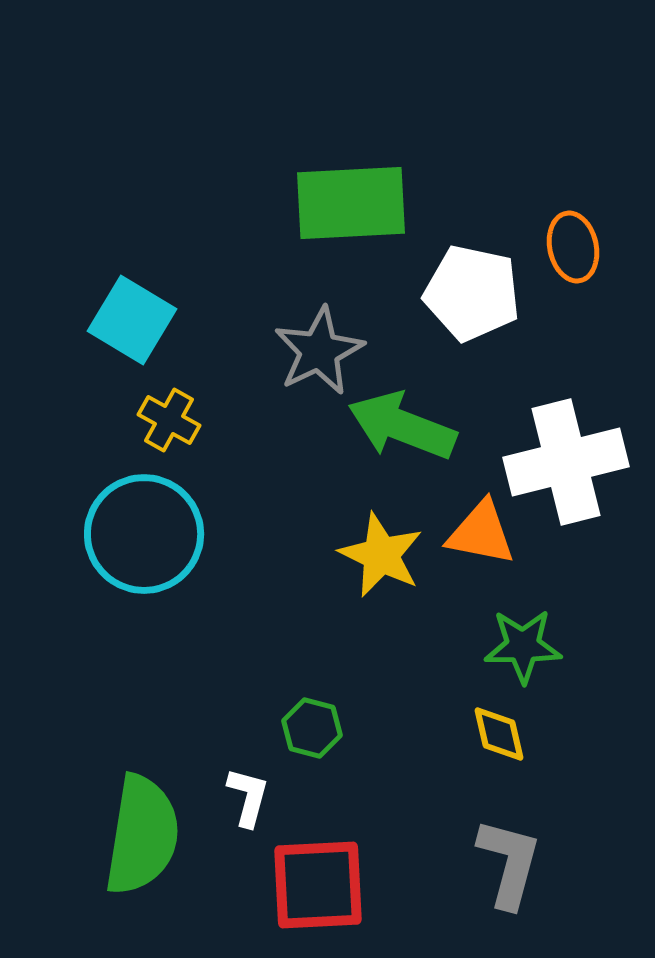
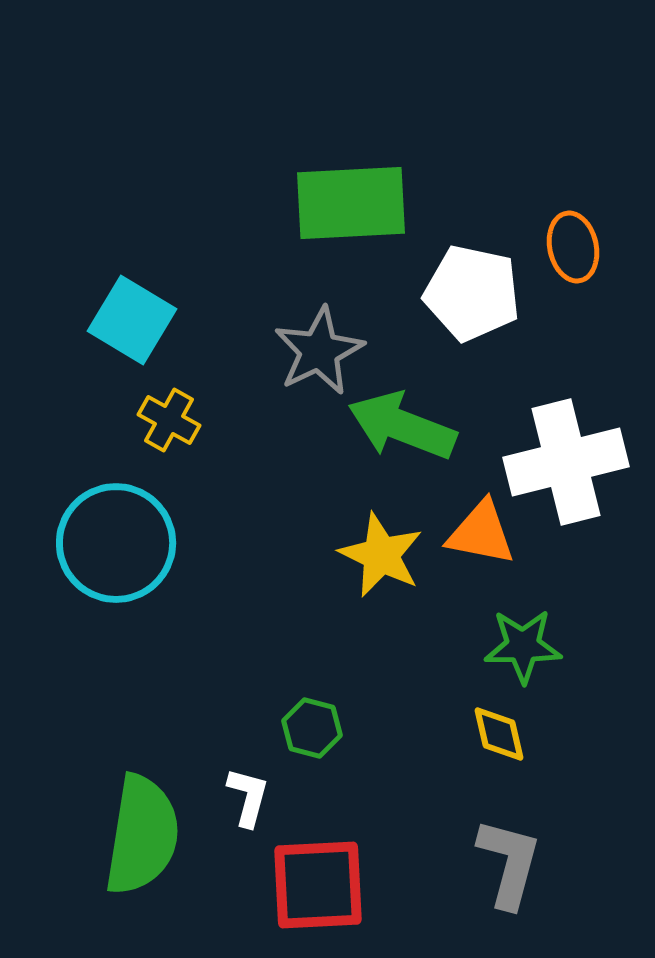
cyan circle: moved 28 px left, 9 px down
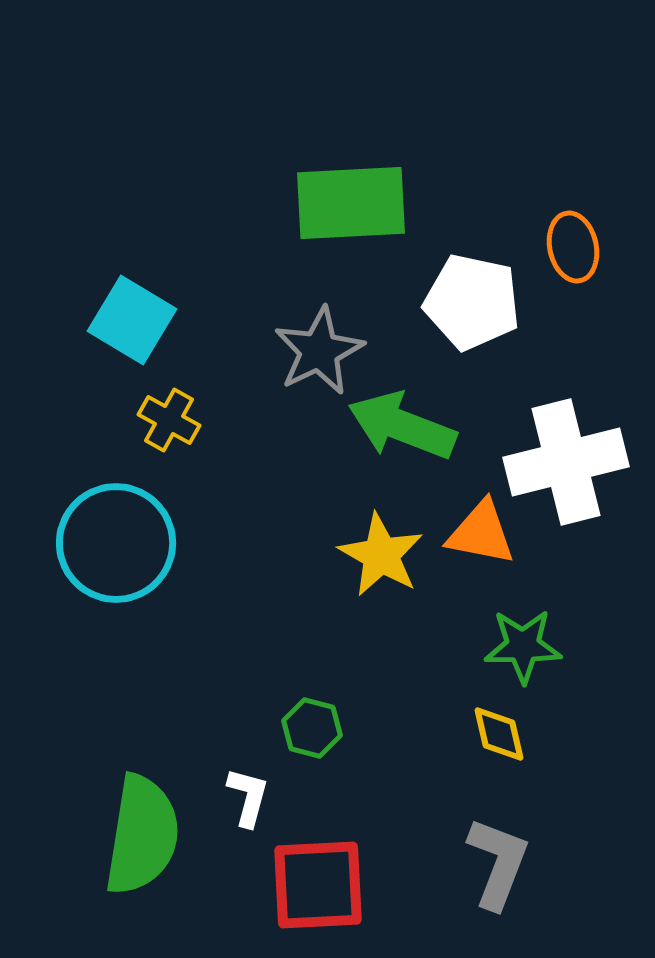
white pentagon: moved 9 px down
yellow star: rotated 4 degrees clockwise
gray L-shape: moved 11 px left; rotated 6 degrees clockwise
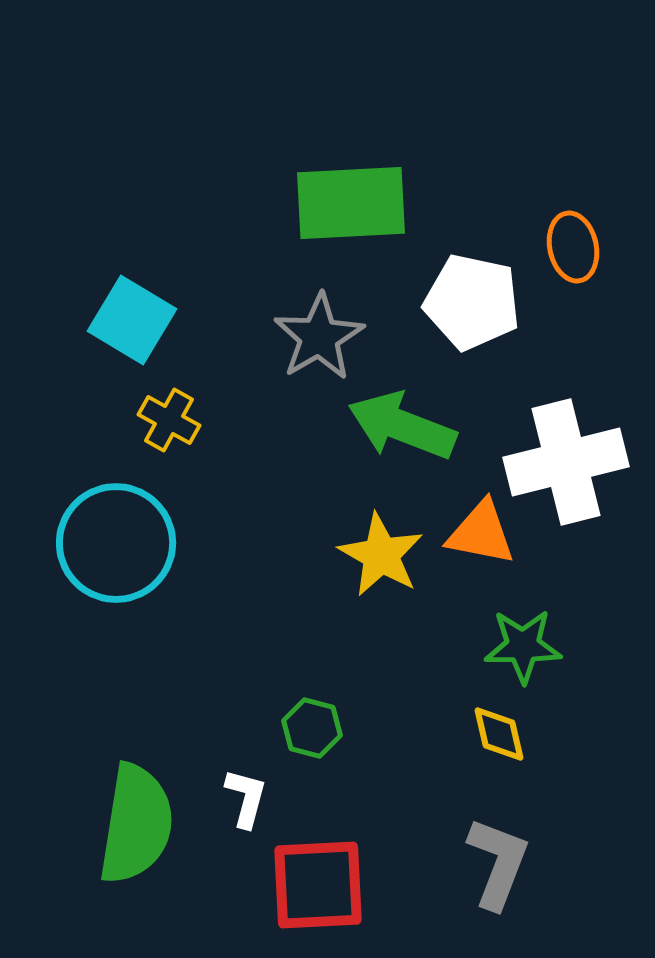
gray star: moved 14 px up; rotated 4 degrees counterclockwise
white L-shape: moved 2 px left, 1 px down
green semicircle: moved 6 px left, 11 px up
